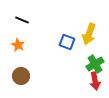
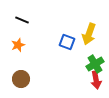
orange star: rotated 24 degrees clockwise
brown circle: moved 3 px down
red arrow: moved 1 px right, 1 px up
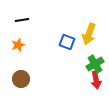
black line: rotated 32 degrees counterclockwise
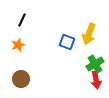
black line: rotated 56 degrees counterclockwise
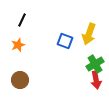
blue square: moved 2 px left, 1 px up
brown circle: moved 1 px left, 1 px down
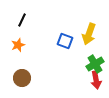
brown circle: moved 2 px right, 2 px up
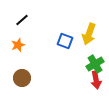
black line: rotated 24 degrees clockwise
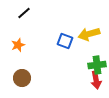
black line: moved 2 px right, 7 px up
yellow arrow: rotated 55 degrees clockwise
green cross: moved 2 px right, 1 px down; rotated 24 degrees clockwise
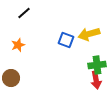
blue square: moved 1 px right, 1 px up
brown circle: moved 11 px left
